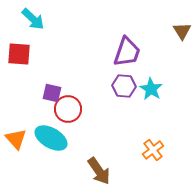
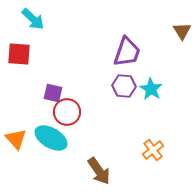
purple square: moved 1 px right
red circle: moved 1 px left, 3 px down
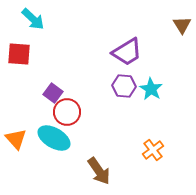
brown triangle: moved 6 px up
purple trapezoid: rotated 40 degrees clockwise
purple square: rotated 24 degrees clockwise
cyan ellipse: moved 3 px right
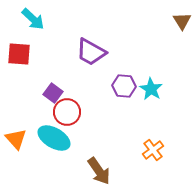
brown triangle: moved 4 px up
purple trapezoid: moved 36 px left; rotated 60 degrees clockwise
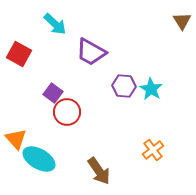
cyan arrow: moved 22 px right, 5 px down
red square: rotated 25 degrees clockwise
cyan ellipse: moved 15 px left, 21 px down
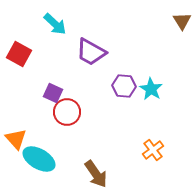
purple square: rotated 12 degrees counterclockwise
brown arrow: moved 3 px left, 3 px down
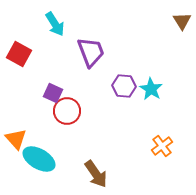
cyan arrow: rotated 15 degrees clockwise
purple trapezoid: rotated 140 degrees counterclockwise
red circle: moved 1 px up
orange cross: moved 9 px right, 4 px up
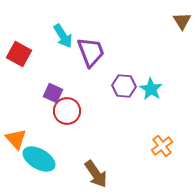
cyan arrow: moved 8 px right, 12 px down
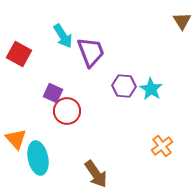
cyan ellipse: moved 1 px left, 1 px up; rotated 48 degrees clockwise
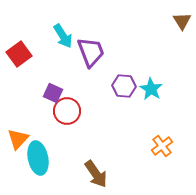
red square: rotated 25 degrees clockwise
orange triangle: moved 2 px right; rotated 25 degrees clockwise
